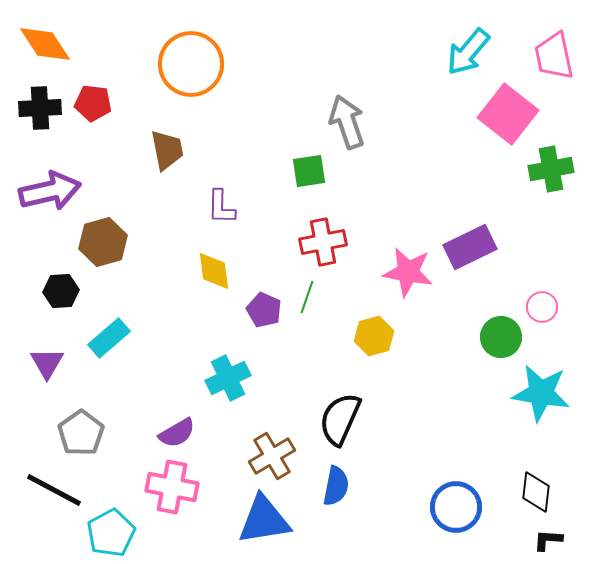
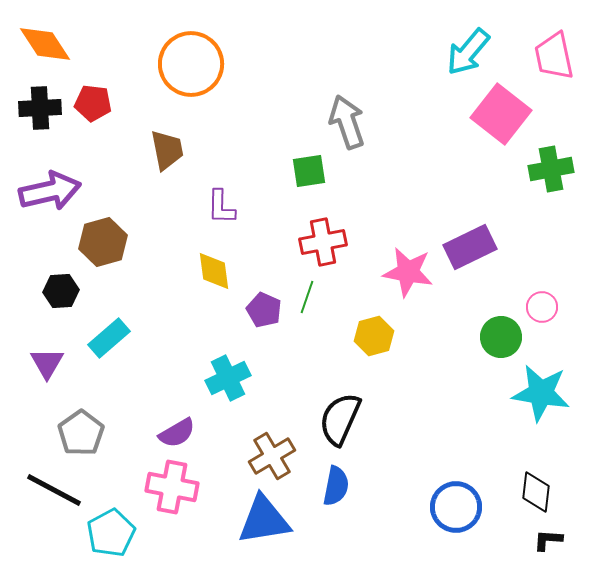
pink square: moved 7 px left
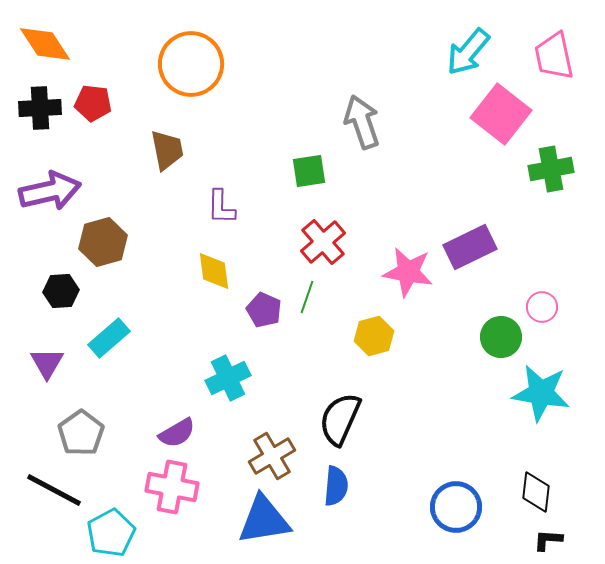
gray arrow: moved 15 px right
red cross: rotated 30 degrees counterclockwise
blue semicircle: rotated 6 degrees counterclockwise
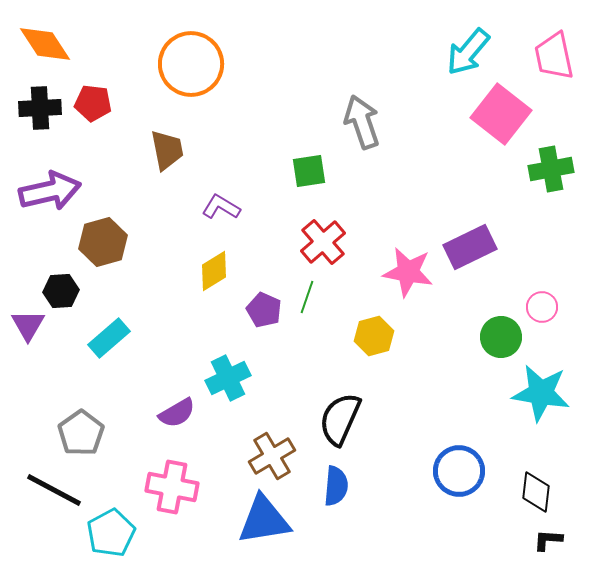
purple L-shape: rotated 120 degrees clockwise
yellow diamond: rotated 66 degrees clockwise
purple triangle: moved 19 px left, 38 px up
purple semicircle: moved 20 px up
blue circle: moved 3 px right, 36 px up
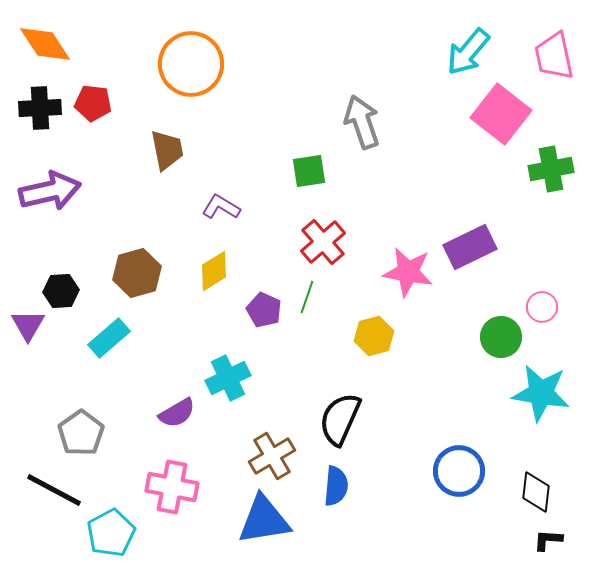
brown hexagon: moved 34 px right, 31 px down
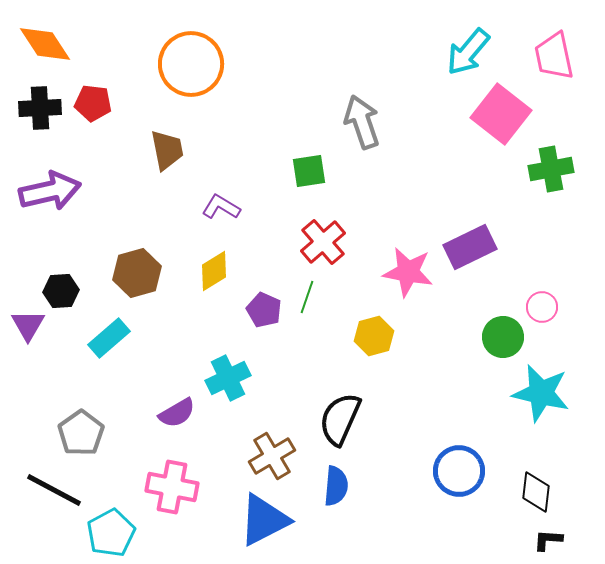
green circle: moved 2 px right
cyan star: rotated 4 degrees clockwise
blue triangle: rotated 18 degrees counterclockwise
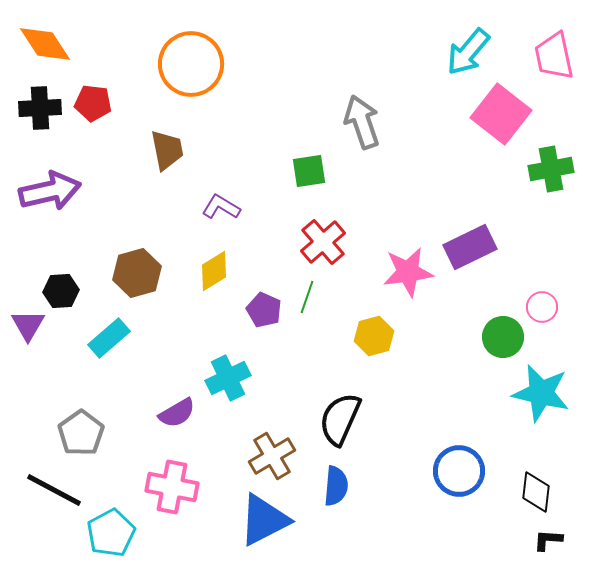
pink star: rotated 18 degrees counterclockwise
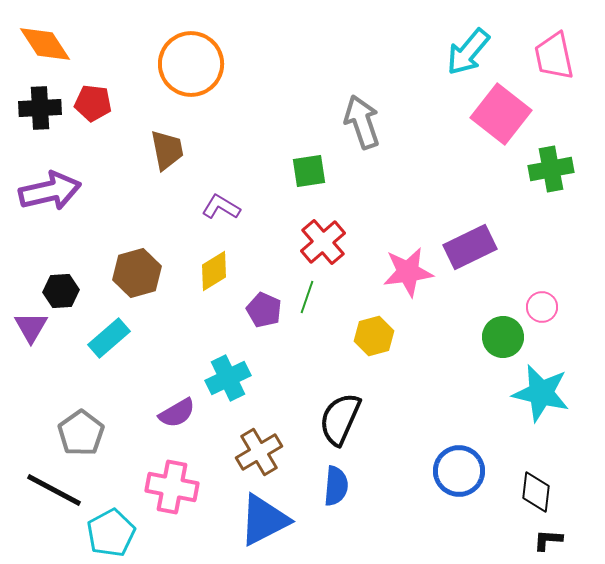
purple triangle: moved 3 px right, 2 px down
brown cross: moved 13 px left, 4 px up
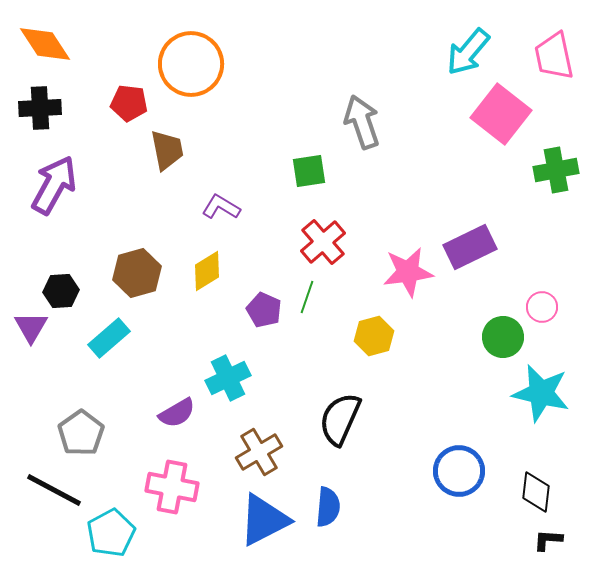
red pentagon: moved 36 px right
green cross: moved 5 px right, 1 px down
purple arrow: moved 4 px right, 6 px up; rotated 48 degrees counterclockwise
yellow diamond: moved 7 px left
blue semicircle: moved 8 px left, 21 px down
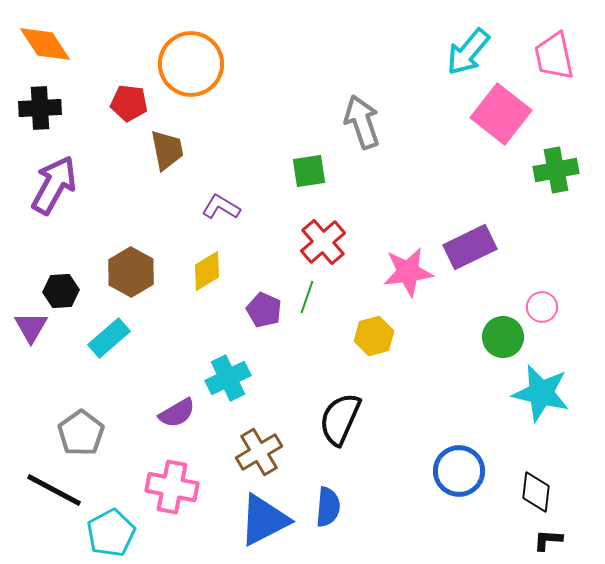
brown hexagon: moved 6 px left, 1 px up; rotated 15 degrees counterclockwise
